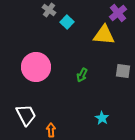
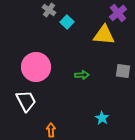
green arrow: rotated 120 degrees counterclockwise
white trapezoid: moved 14 px up
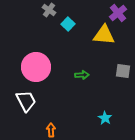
cyan square: moved 1 px right, 2 px down
cyan star: moved 3 px right
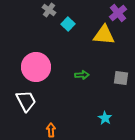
gray square: moved 2 px left, 7 px down
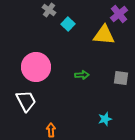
purple cross: moved 1 px right, 1 px down
cyan star: moved 1 px down; rotated 24 degrees clockwise
